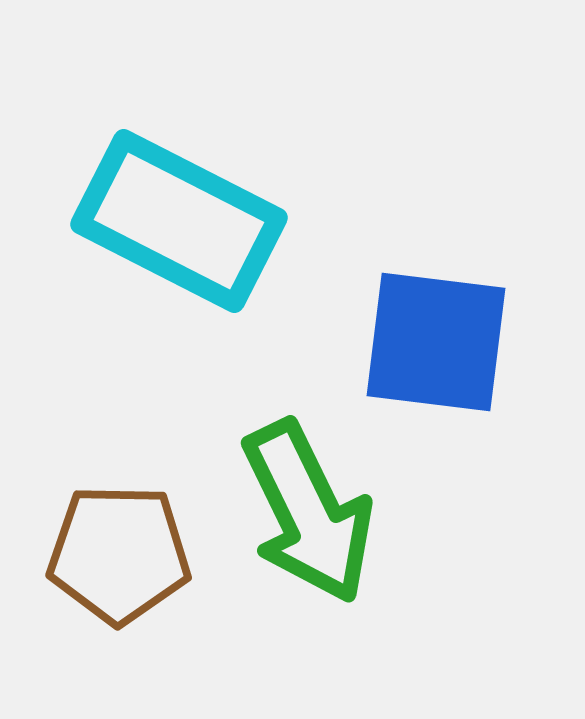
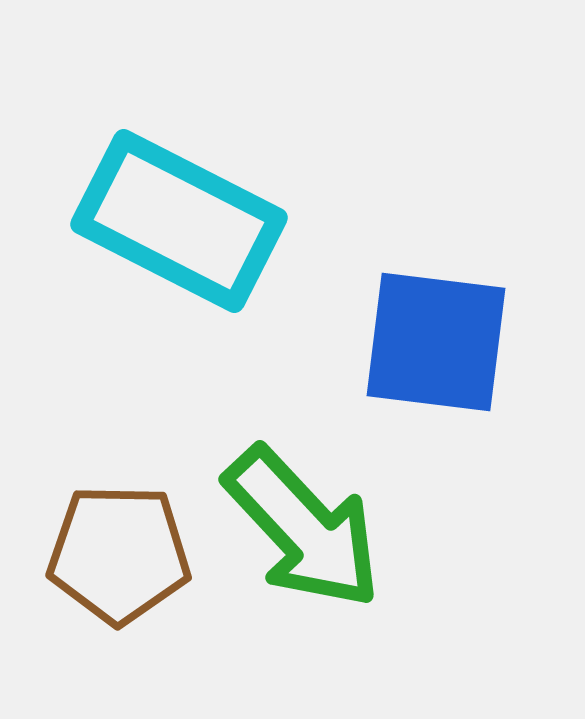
green arrow: moved 5 px left, 16 px down; rotated 17 degrees counterclockwise
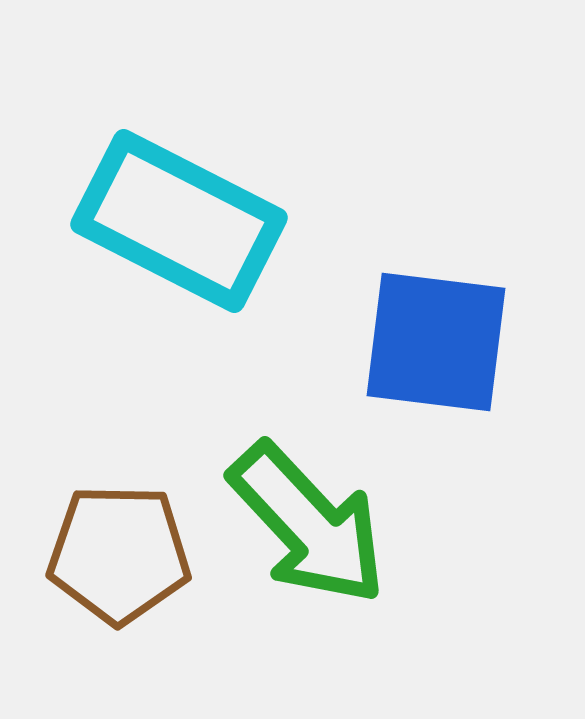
green arrow: moved 5 px right, 4 px up
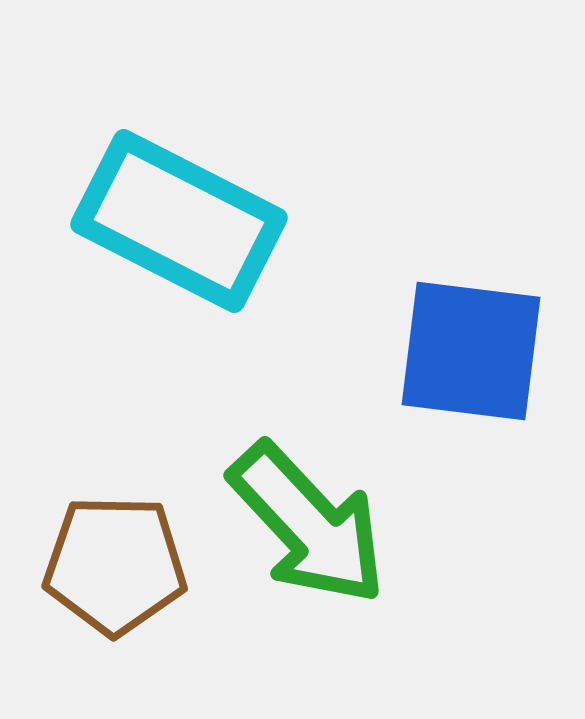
blue square: moved 35 px right, 9 px down
brown pentagon: moved 4 px left, 11 px down
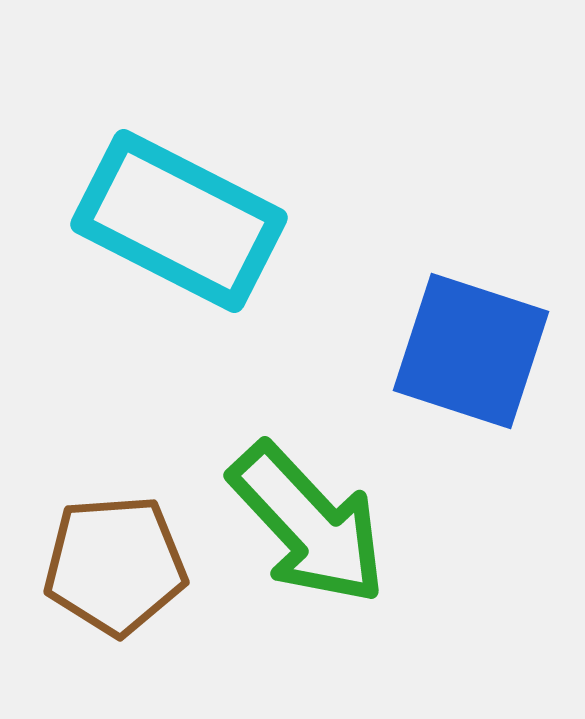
blue square: rotated 11 degrees clockwise
brown pentagon: rotated 5 degrees counterclockwise
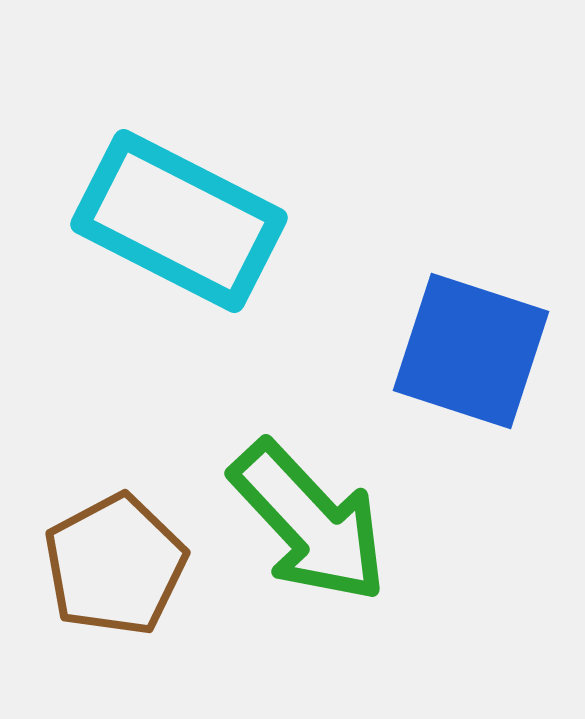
green arrow: moved 1 px right, 2 px up
brown pentagon: rotated 24 degrees counterclockwise
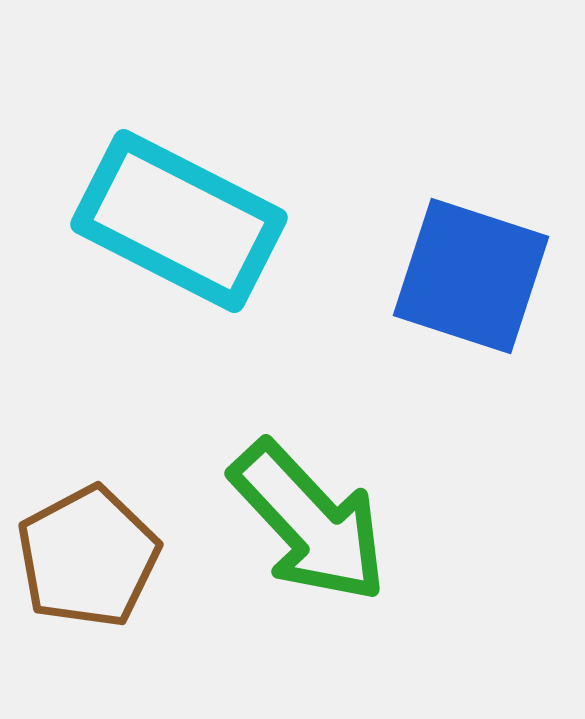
blue square: moved 75 px up
brown pentagon: moved 27 px left, 8 px up
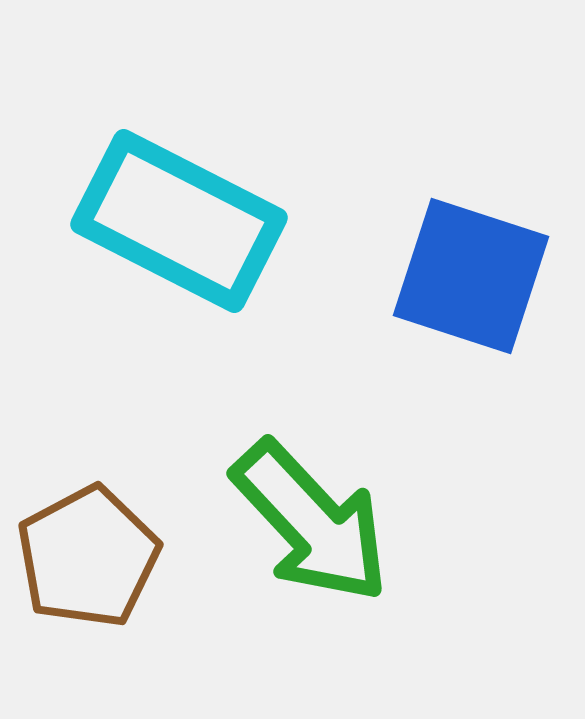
green arrow: moved 2 px right
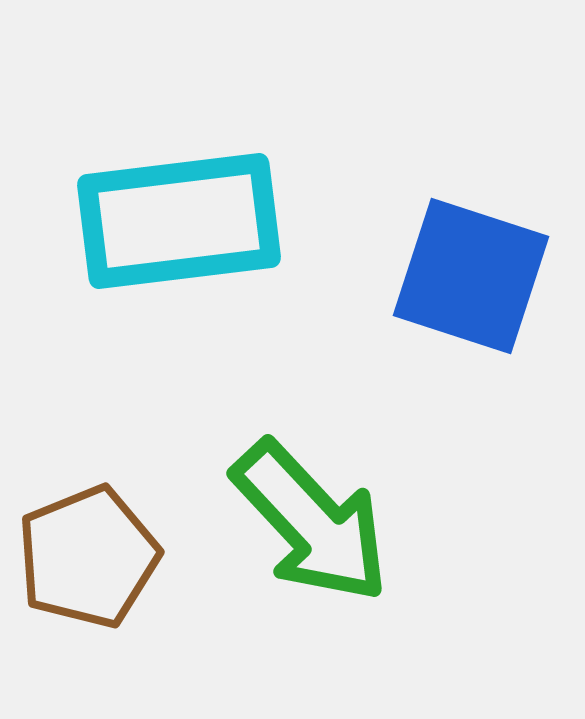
cyan rectangle: rotated 34 degrees counterclockwise
brown pentagon: rotated 6 degrees clockwise
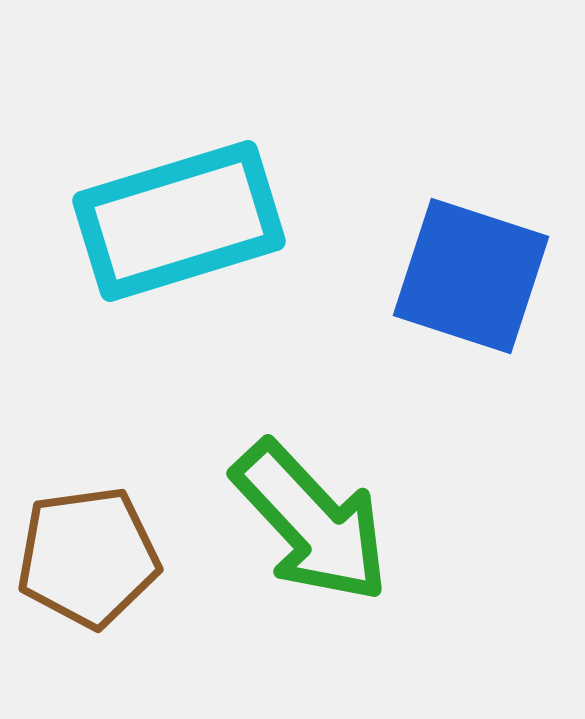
cyan rectangle: rotated 10 degrees counterclockwise
brown pentagon: rotated 14 degrees clockwise
